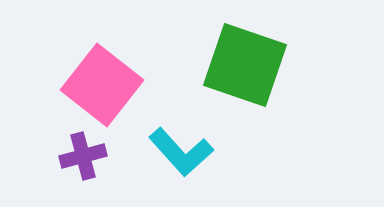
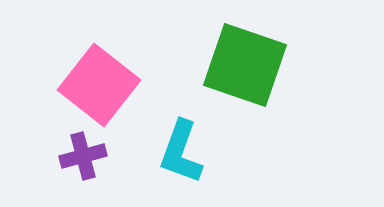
pink square: moved 3 px left
cyan L-shape: rotated 62 degrees clockwise
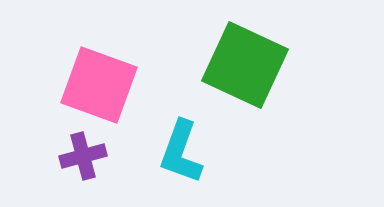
green square: rotated 6 degrees clockwise
pink square: rotated 18 degrees counterclockwise
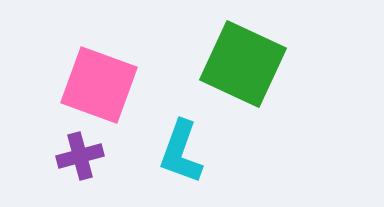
green square: moved 2 px left, 1 px up
purple cross: moved 3 px left
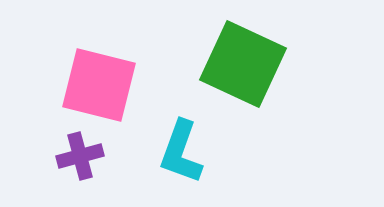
pink square: rotated 6 degrees counterclockwise
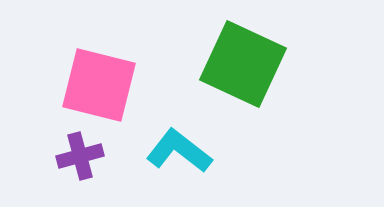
cyan L-shape: moved 2 px left, 1 px up; rotated 108 degrees clockwise
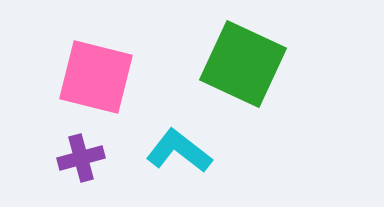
pink square: moved 3 px left, 8 px up
purple cross: moved 1 px right, 2 px down
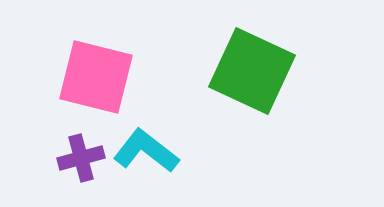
green square: moved 9 px right, 7 px down
cyan L-shape: moved 33 px left
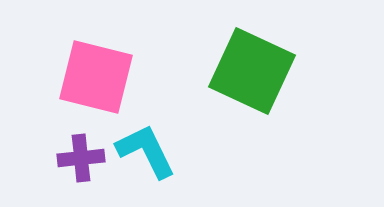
cyan L-shape: rotated 26 degrees clockwise
purple cross: rotated 9 degrees clockwise
